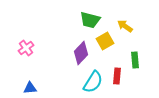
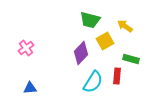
green rectangle: moved 4 px left, 1 px up; rotated 70 degrees counterclockwise
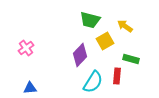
purple diamond: moved 1 px left, 2 px down
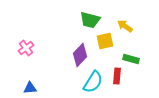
yellow square: rotated 18 degrees clockwise
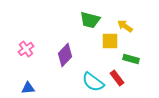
yellow square: moved 5 px right; rotated 12 degrees clockwise
pink cross: moved 1 px down
purple diamond: moved 15 px left
red rectangle: moved 2 px down; rotated 42 degrees counterclockwise
cyan semicircle: rotated 95 degrees clockwise
blue triangle: moved 2 px left
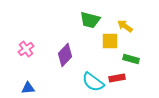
red rectangle: rotated 63 degrees counterclockwise
